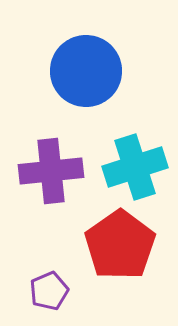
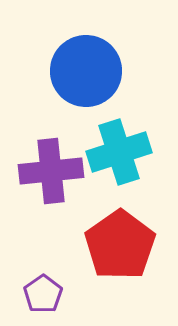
cyan cross: moved 16 px left, 15 px up
purple pentagon: moved 6 px left, 3 px down; rotated 12 degrees counterclockwise
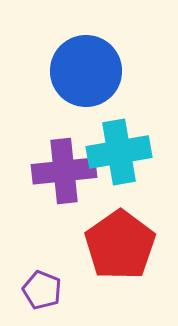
cyan cross: rotated 8 degrees clockwise
purple cross: moved 13 px right
purple pentagon: moved 1 px left, 4 px up; rotated 15 degrees counterclockwise
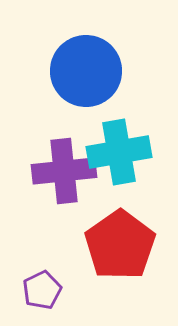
purple pentagon: rotated 24 degrees clockwise
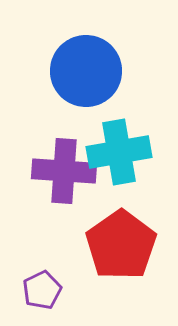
purple cross: rotated 10 degrees clockwise
red pentagon: moved 1 px right
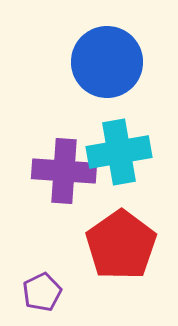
blue circle: moved 21 px right, 9 px up
purple pentagon: moved 2 px down
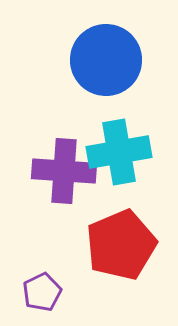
blue circle: moved 1 px left, 2 px up
red pentagon: rotated 12 degrees clockwise
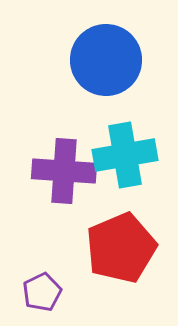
cyan cross: moved 6 px right, 3 px down
red pentagon: moved 3 px down
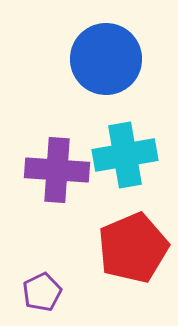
blue circle: moved 1 px up
purple cross: moved 7 px left, 1 px up
red pentagon: moved 12 px right
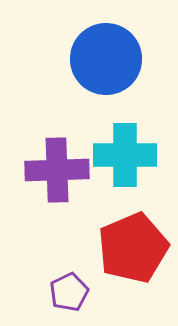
cyan cross: rotated 10 degrees clockwise
purple cross: rotated 6 degrees counterclockwise
purple pentagon: moved 27 px right
